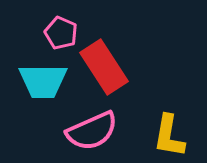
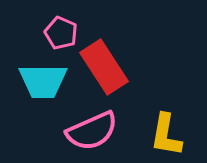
yellow L-shape: moved 3 px left, 1 px up
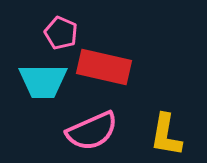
red rectangle: rotated 44 degrees counterclockwise
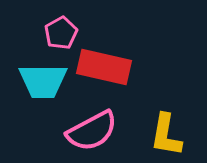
pink pentagon: rotated 20 degrees clockwise
pink semicircle: rotated 4 degrees counterclockwise
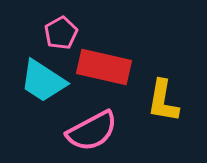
cyan trapezoid: rotated 33 degrees clockwise
yellow L-shape: moved 3 px left, 34 px up
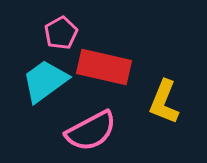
cyan trapezoid: moved 2 px right; rotated 111 degrees clockwise
yellow L-shape: moved 1 px right, 1 px down; rotated 12 degrees clockwise
pink semicircle: moved 1 px left
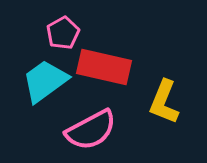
pink pentagon: moved 2 px right
pink semicircle: moved 1 px up
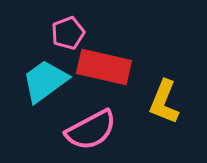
pink pentagon: moved 5 px right; rotated 8 degrees clockwise
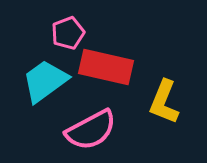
red rectangle: moved 2 px right
